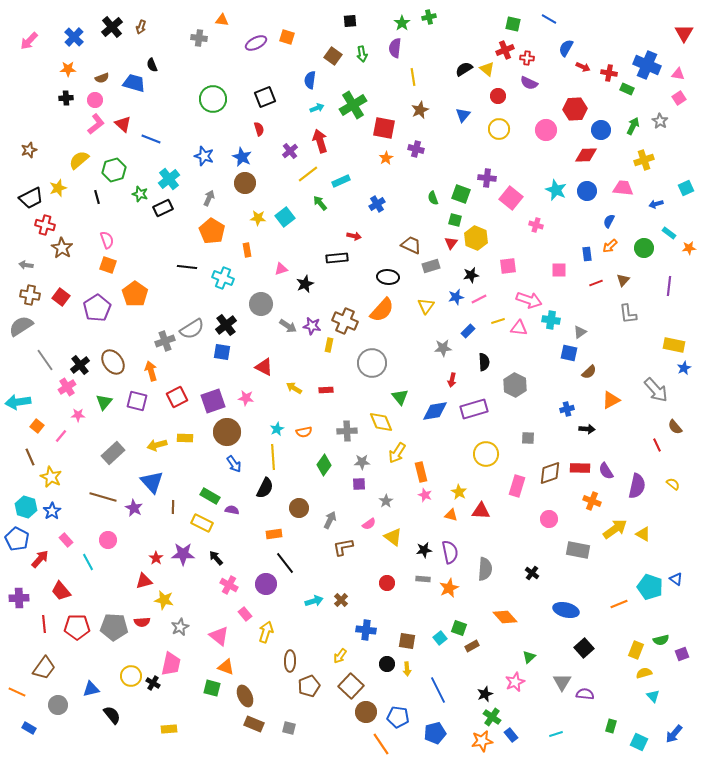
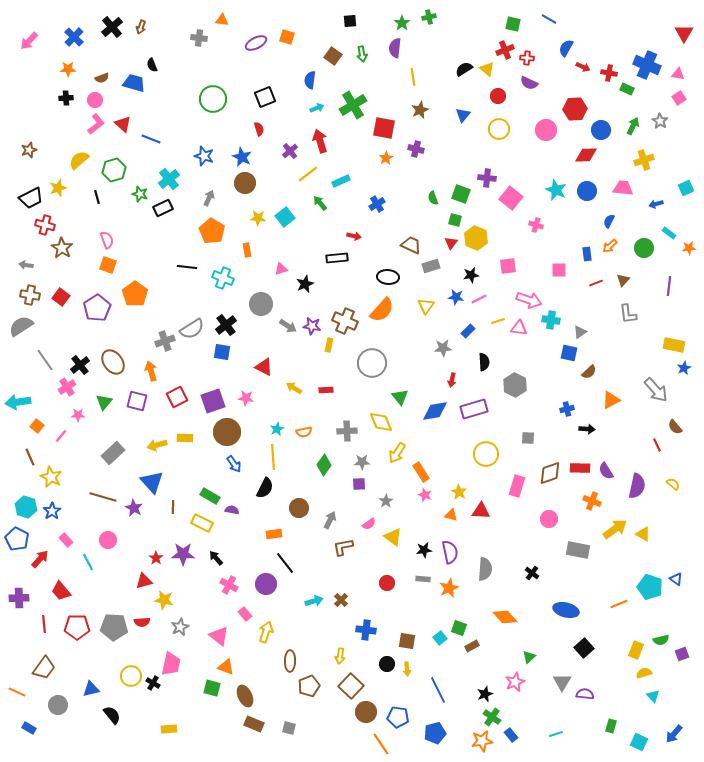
blue star at (456, 297): rotated 21 degrees clockwise
orange rectangle at (421, 472): rotated 18 degrees counterclockwise
yellow arrow at (340, 656): rotated 28 degrees counterclockwise
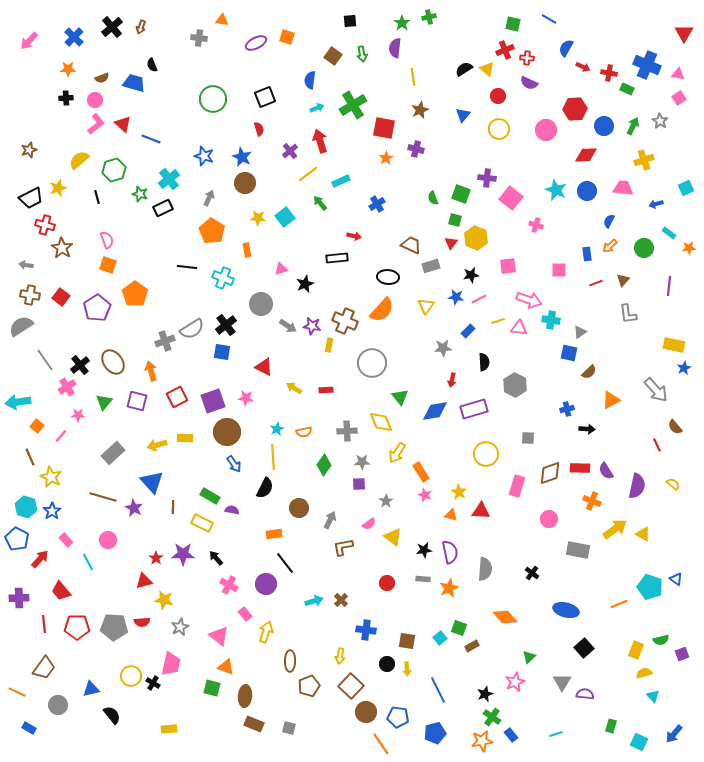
blue circle at (601, 130): moved 3 px right, 4 px up
brown ellipse at (245, 696): rotated 30 degrees clockwise
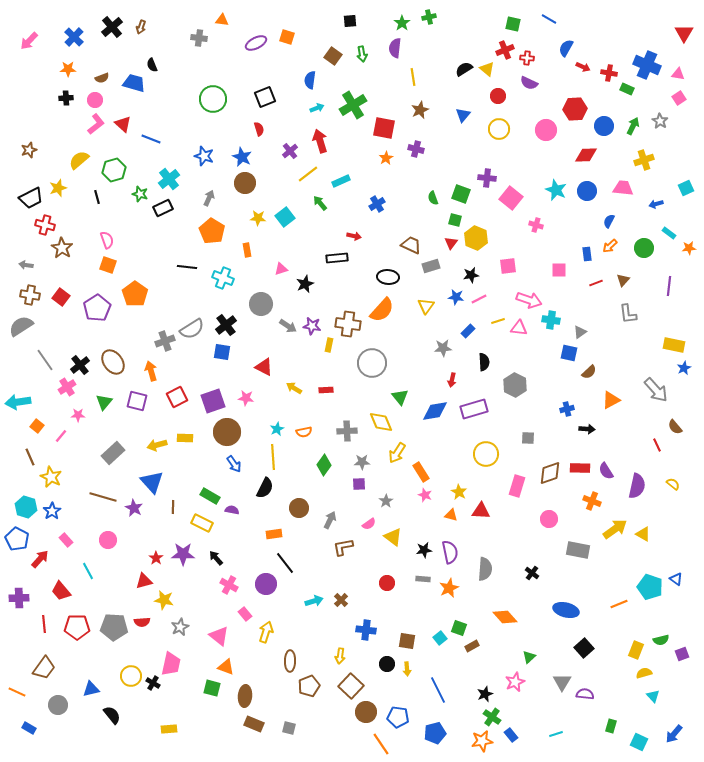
brown cross at (345, 321): moved 3 px right, 3 px down; rotated 15 degrees counterclockwise
cyan line at (88, 562): moved 9 px down
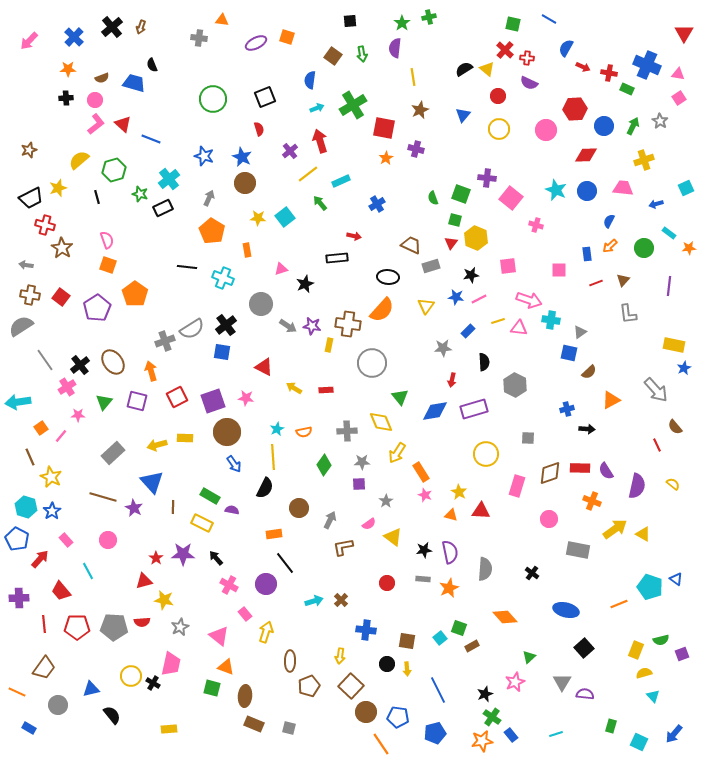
red cross at (505, 50): rotated 24 degrees counterclockwise
orange square at (37, 426): moved 4 px right, 2 px down; rotated 16 degrees clockwise
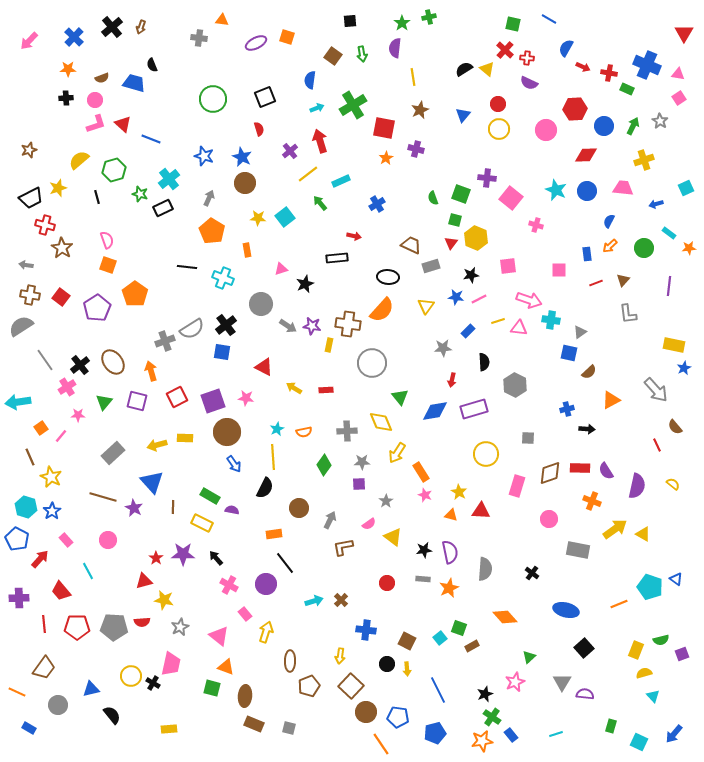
red circle at (498, 96): moved 8 px down
pink L-shape at (96, 124): rotated 20 degrees clockwise
brown square at (407, 641): rotated 18 degrees clockwise
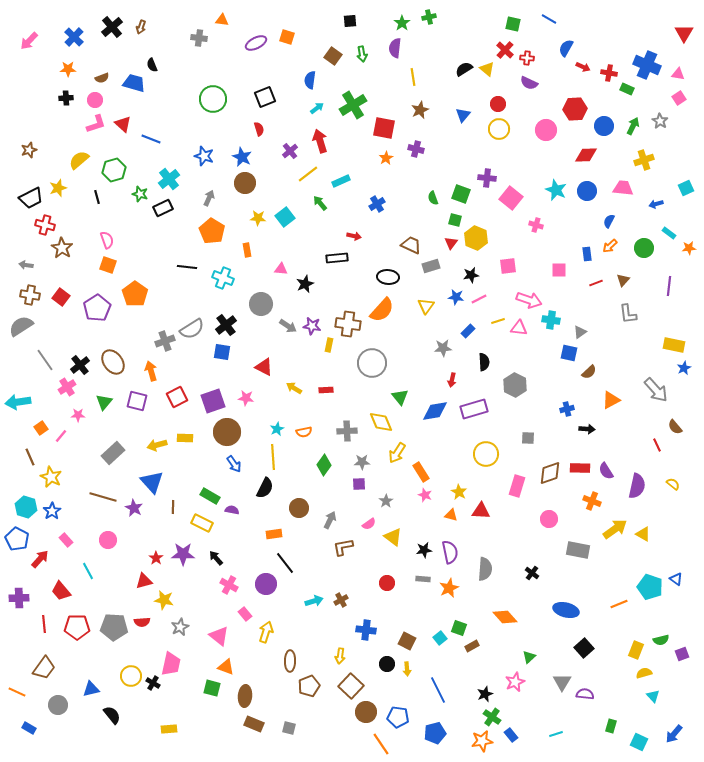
cyan arrow at (317, 108): rotated 16 degrees counterclockwise
pink triangle at (281, 269): rotated 24 degrees clockwise
brown cross at (341, 600): rotated 16 degrees clockwise
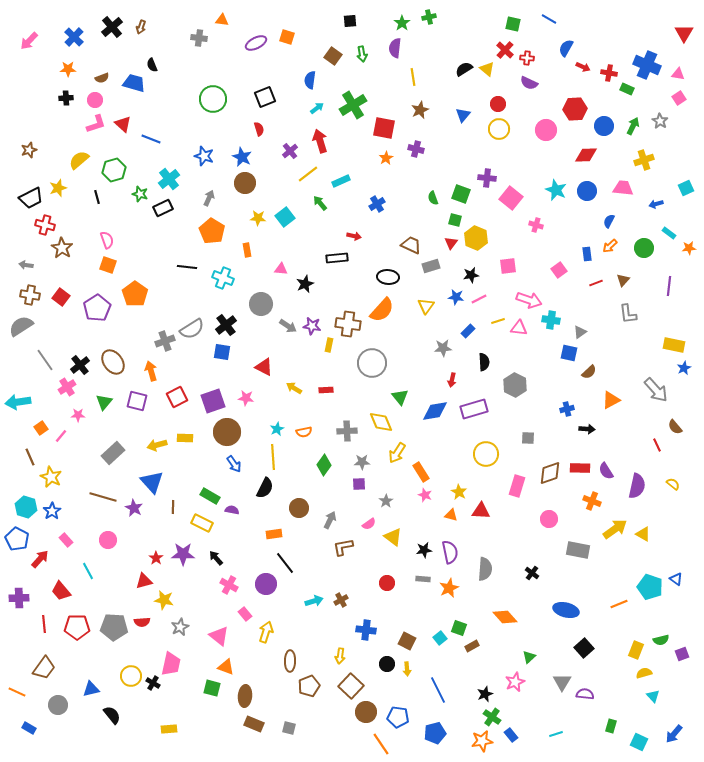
pink square at (559, 270): rotated 35 degrees counterclockwise
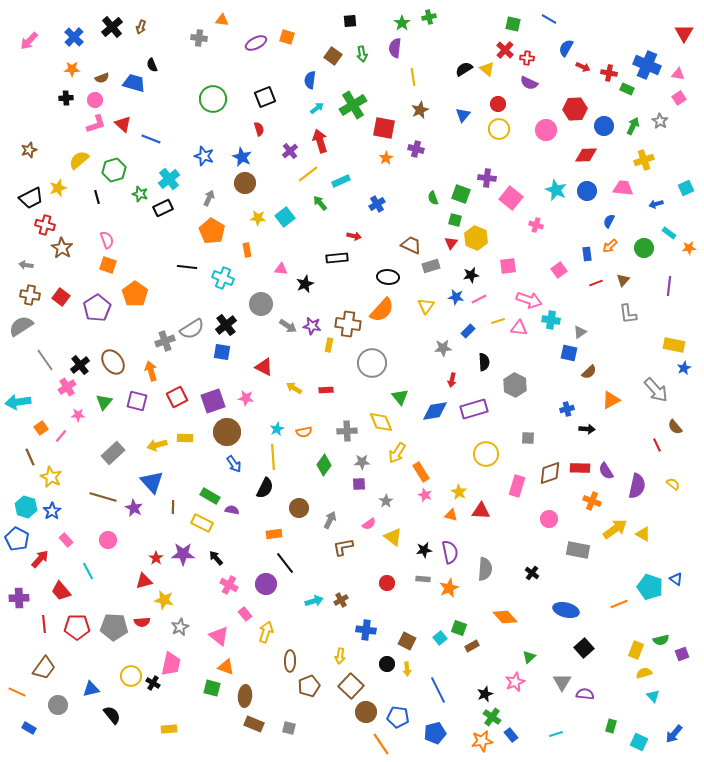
orange star at (68, 69): moved 4 px right
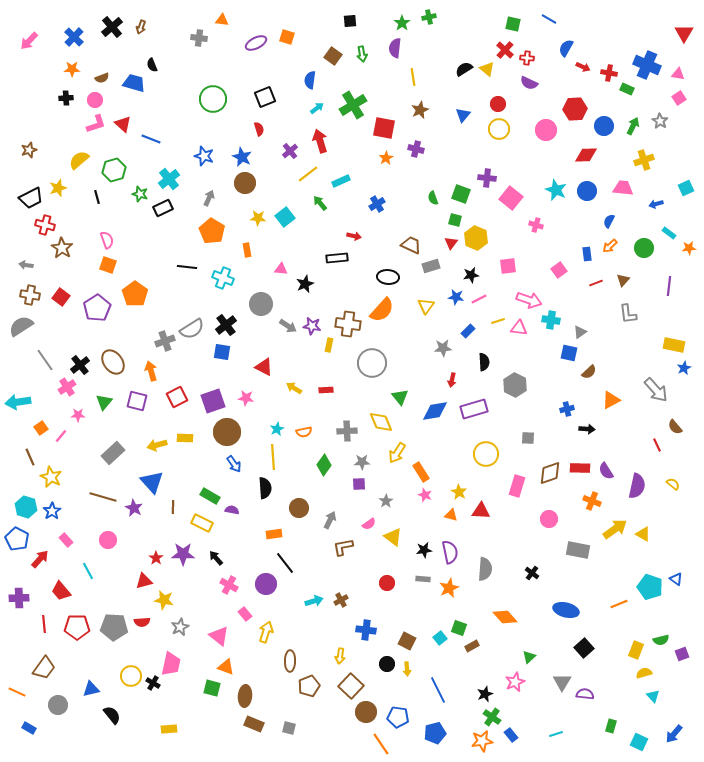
black semicircle at (265, 488): rotated 30 degrees counterclockwise
